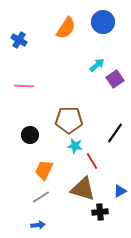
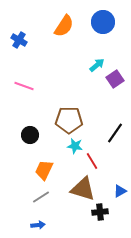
orange semicircle: moved 2 px left, 2 px up
pink line: rotated 18 degrees clockwise
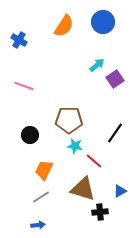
red line: moved 2 px right; rotated 18 degrees counterclockwise
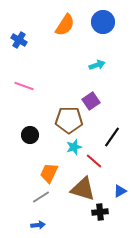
orange semicircle: moved 1 px right, 1 px up
cyan arrow: rotated 21 degrees clockwise
purple square: moved 24 px left, 22 px down
black line: moved 3 px left, 4 px down
cyan star: moved 1 px left, 1 px down; rotated 28 degrees counterclockwise
orange trapezoid: moved 5 px right, 3 px down
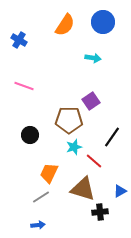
cyan arrow: moved 4 px left, 7 px up; rotated 28 degrees clockwise
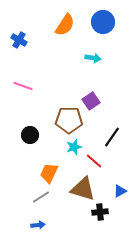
pink line: moved 1 px left
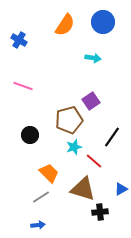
brown pentagon: rotated 16 degrees counterclockwise
orange trapezoid: rotated 110 degrees clockwise
blue triangle: moved 1 px right, 2 px up
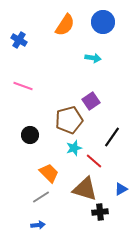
cyan star: moved 1 px down
brown triangle: moved 2 px right
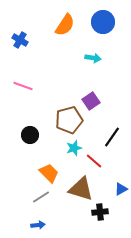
blue cross: moved 1 px right
brown triangle: moved 4 px left
